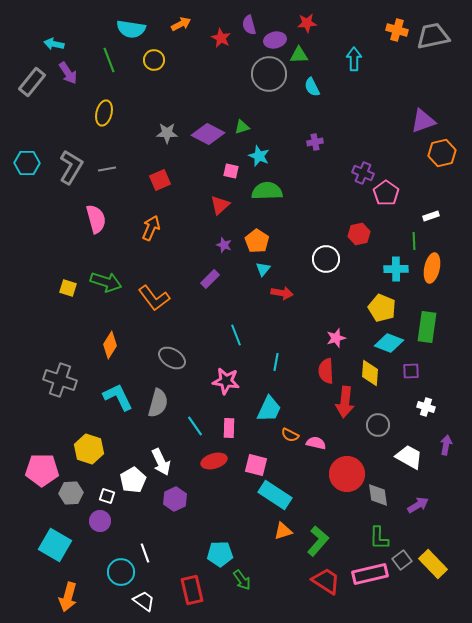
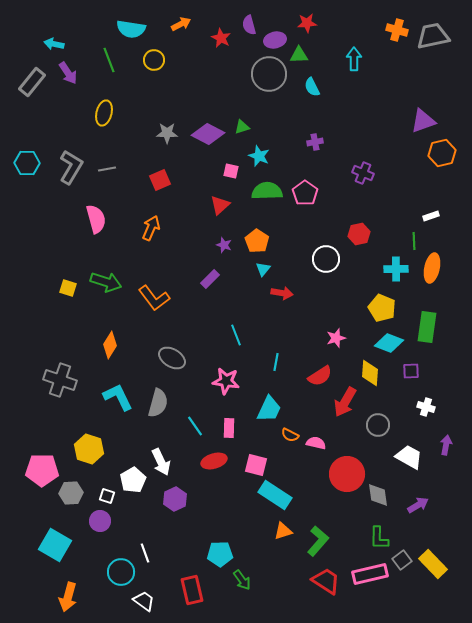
pink pentagon at (386, 193): moved 81 px left
red semicircle at (326, 371): moved 6 px left, 5 px down; rotated 120 degrees counterclockwise
red arrow at (345, 402): rotated 24 degrees clockwise
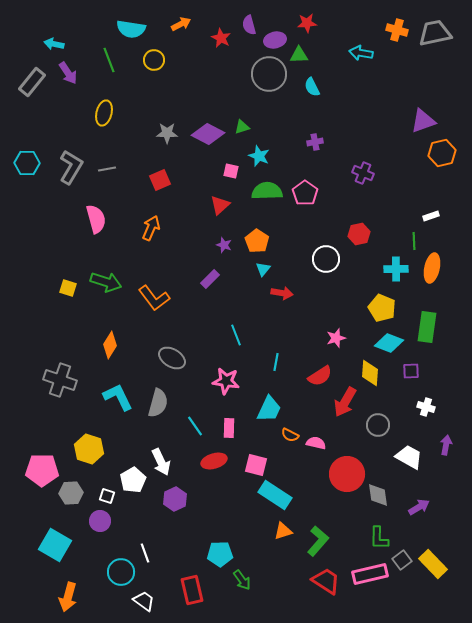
gray trapezoid at (433, 36): moved 2 px right, 3 px up
cyan arrow at (354, 59): moved 7 px right, 6 px up; rotated 80 degrees counterclockwise
purple arrow at (418, 505): moved 1 px right, 2 px down
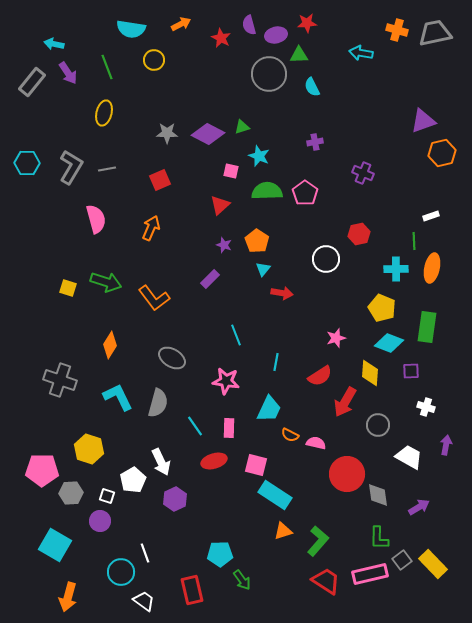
purple ellipse at (275, 40): moved 1 px right, 5 px up
green line at (109, 60): moved 2 px left, 7 px down
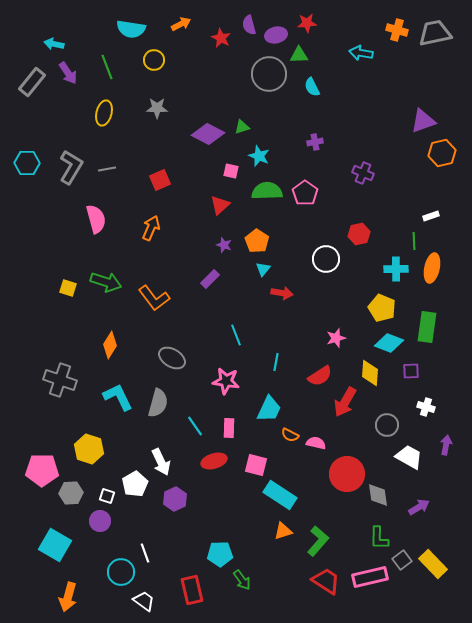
gray star at (167, 133): moved 10 px left, 25 px up
gray circle at (378, 425): moved 9 px right
white pentagon at (133, 480): moved 2 px right, 4 px down
cyan rectangle at (275, 495): moved 5 px right
pink rectangle at (370, 574): moved 3 px down
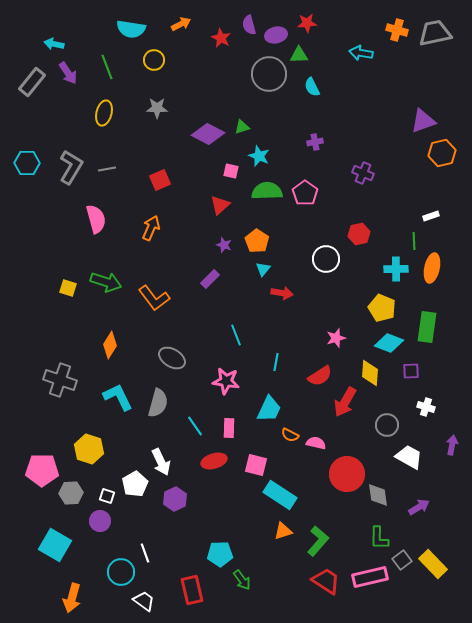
purple arrow at (446, 445): moved 6 px right
orange arrow at (68, 597): moved 4 px right, 1 px down
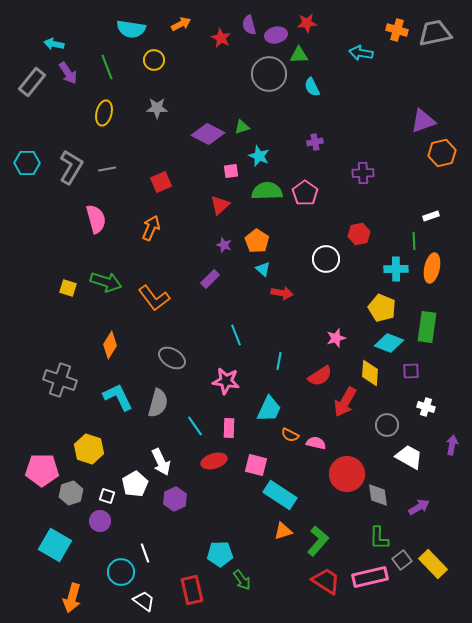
pink square at (231, 171): rotated 21 degrees counterclockwise
purple cross at (363, 173): rotated 25 degrees counterclockwise
red square at (160, 180): moved 1 px right, 2 px down
cyan triangle at (263, 269): rotated 28 degrees counterclockwise
cyan line at (276, 362): moved 3 px right, 1 px up
gray hexagon at (71, 493): rotated 15 degrees counterclockwise
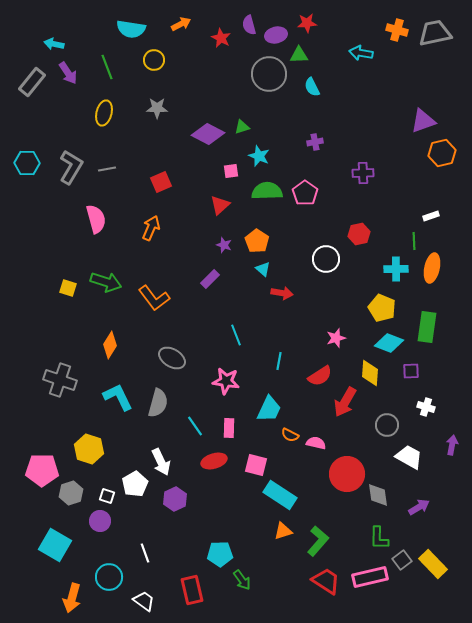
cyan circle at (121, 572): moved 12 px left, 5 px down
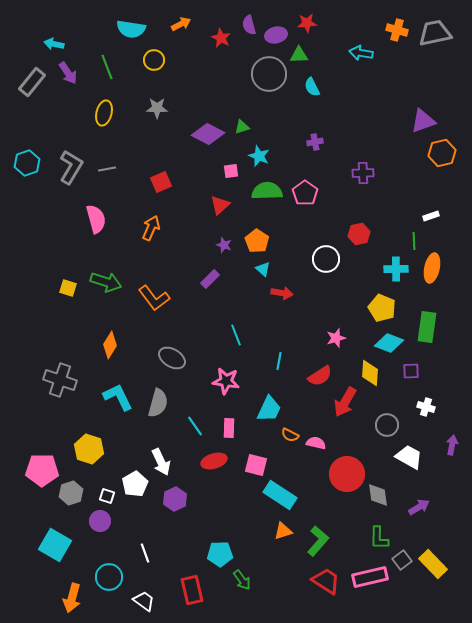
cyan hexagon at (27, 163): rotated 20 degrees counterclockwise
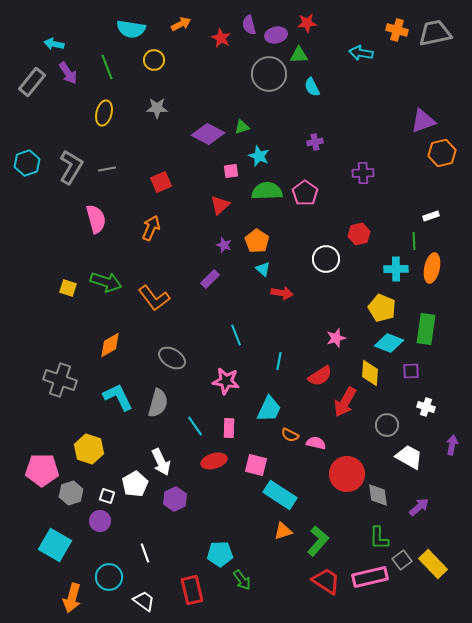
green rectangle at (427, 327): moved 1 px left, 2 px down
orange diamond at (110, 345): rotated 28 degrees clockwise
purple arrow at (419, 507): rotated 10 degrees counterclockwise
